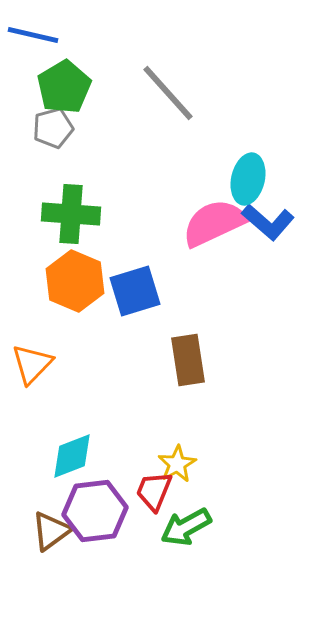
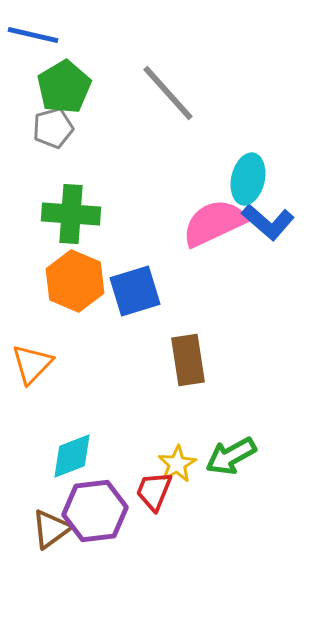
green arrow: moved 45 px right, 71 px up
brown triangle: moved 2 px up
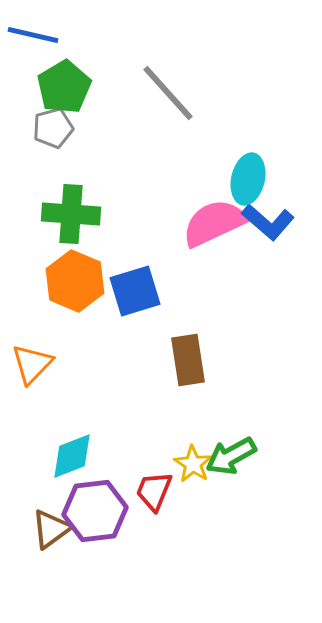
yellow star: moved 16 px right; rotated 9 degrees counterclockwise
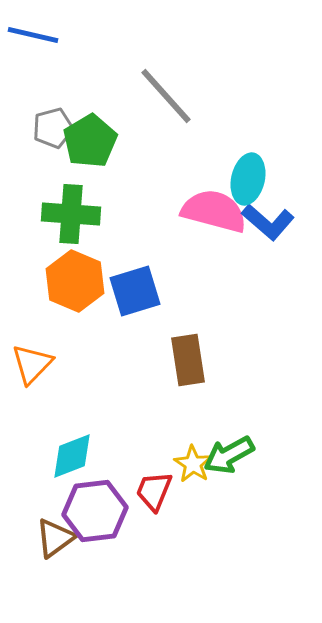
green pentagon: moved 26 px right, 54 px down
gray line: moved 2 px left, 3 px down
pink semicircle: moved 12 px up; rotated 40 degrees clockwise
green arrow: moved 2 px left, 1 px up
brown triangle: moved 4 px right, 9 px down
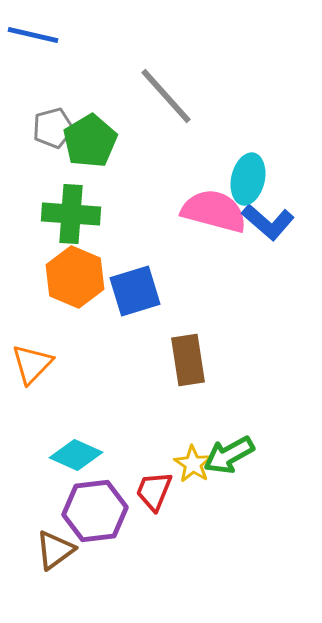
orange hexagon: moved 4 px up
cyan diamond: moved 4 px right, 1 px up; rotated 45 degrees clockwise
brown triangle: moved 12 px down
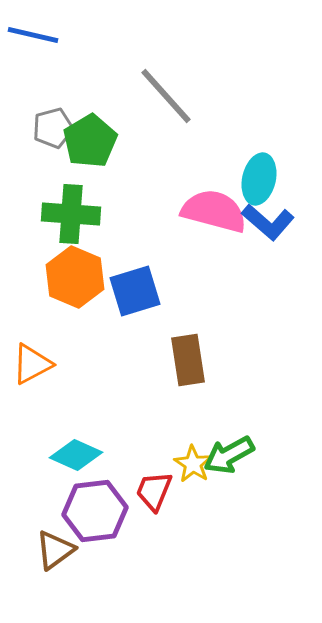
cyan ellipse: moved 11 px right
orange triangle: rotated 18 degrees clockwise
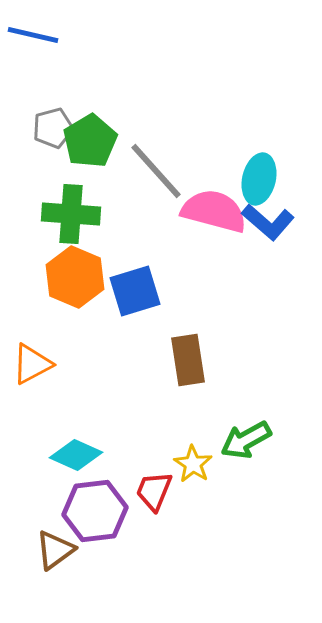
gray line: moved 10 px left, 75 px down
green arrow: moved 17 px right, 15 px up
